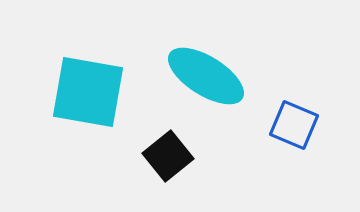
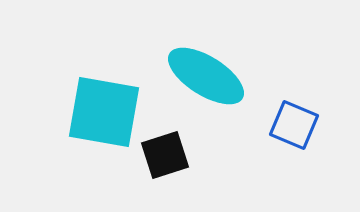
cyan square: moved 16 px right, 20 px down
black square: moved 3 px left, 1 px up; rotated 21 degrees clockwise
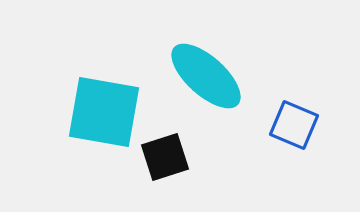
cyan ellipse: rotated 10 degrees clockwise
black square: moved 2 px down
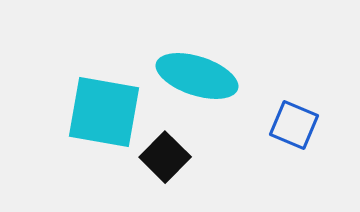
cyan ellipse: moved 9 px left; rotated 24 degrees counterclockwise
black square: rotated 27 degrees counterclockwise
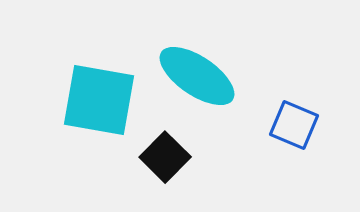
cyan ellipse: rotated 16 degrees clockwise
cyan square: moved 5 px left, 12 px up
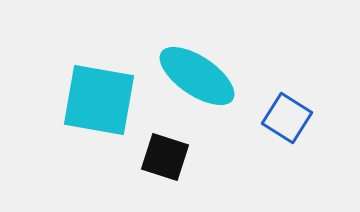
blue square: moved 7 px left, 7 px up; rotated 9 degrees clockwise
black square: rotated 27 degrees counterclockwise
